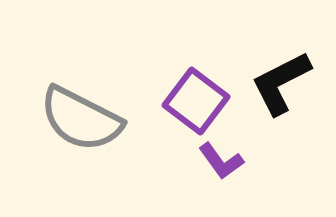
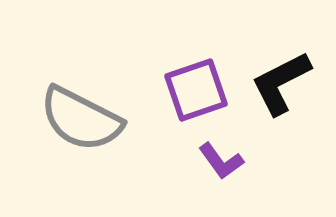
purple square: moved 11 px up; rotated 34 degrees clockwise
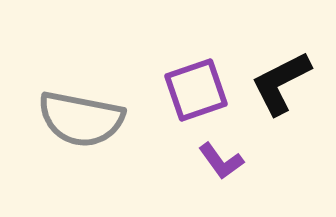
gray semicircle: rotated 16 degrees counterclockwise
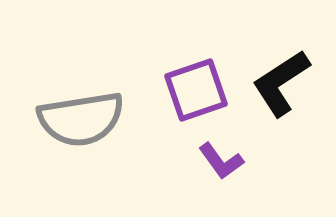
black L-shape: rotated 6 degrees counterclockwise
gray semicircle: rotated 20 degrees counterclockwise
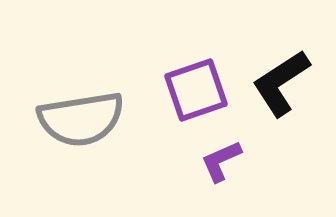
purple L-shape: rotated 102 degrees clockwise
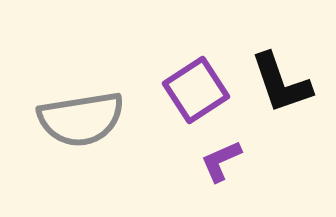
black L-shape: rotated 76 degrees counterclockwise
purple square: rotated 14 degrees counterclockwise
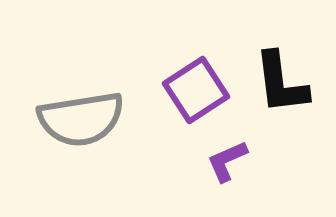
black L-shape: rotated 12 degrees clockwise
purple L-shape: moved 6 px right
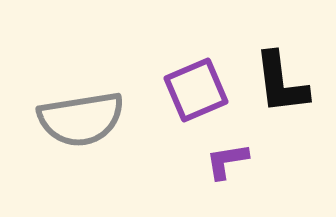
purple square: rotated 10 degrees clockwise
purple L-shape: rotated 15 degrees clockwise
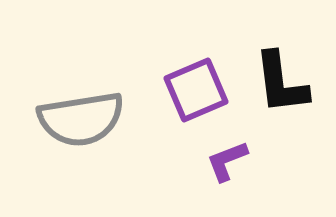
purple L-shape: rotated 12 degrees counterclockwise
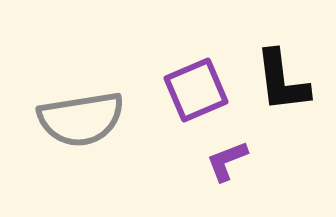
black L-shape: moved 1 px right, 2 px up
